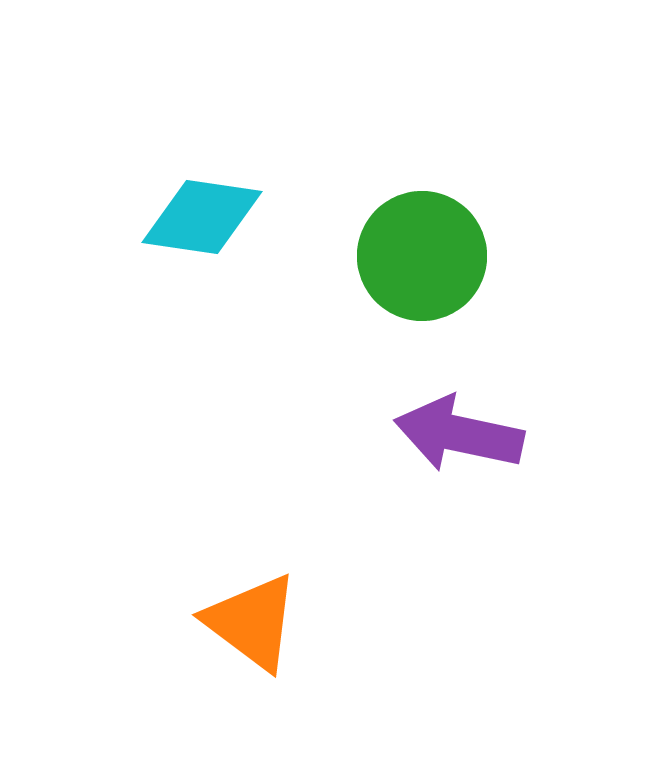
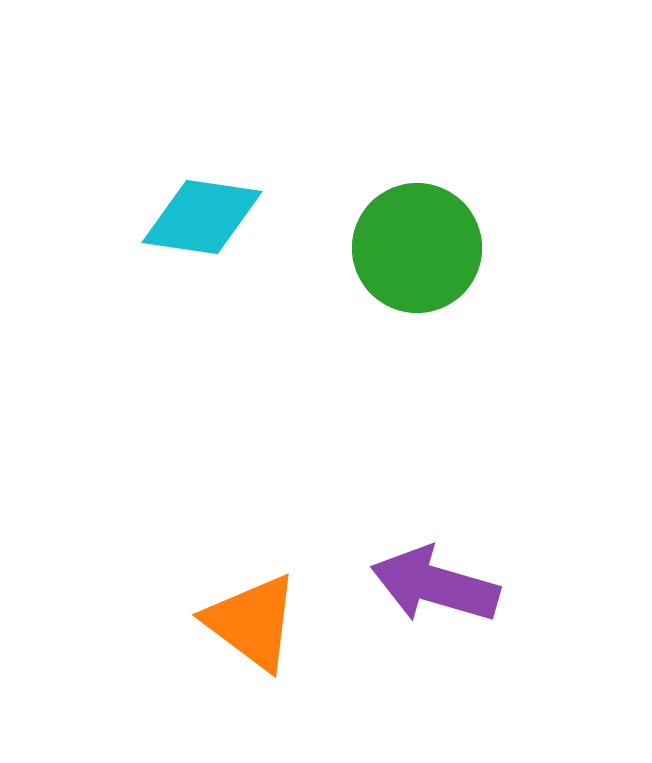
green circle: moved 5 px left, 8 px up
purple arrow: moved 24 px left, 151 px down; rotated 4 degrees clockwise
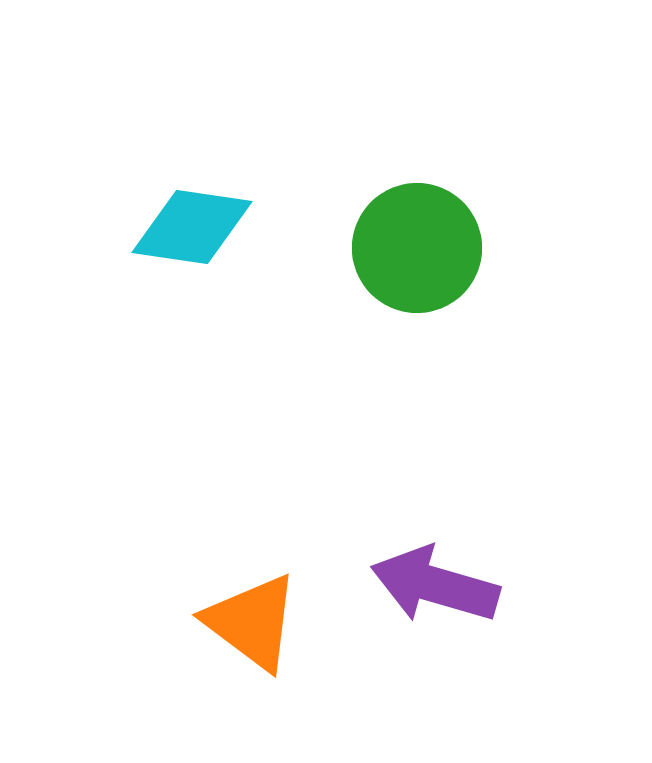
cyan diamond: moved 10 px left, 10 px down
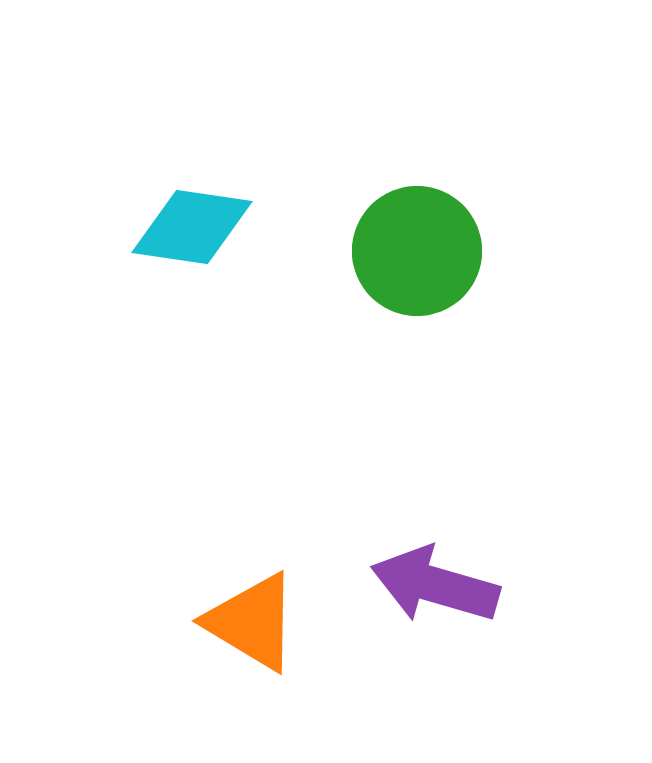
green circle: moved 3 px down
orange triangle: rotated 6 degrees counterclockwise
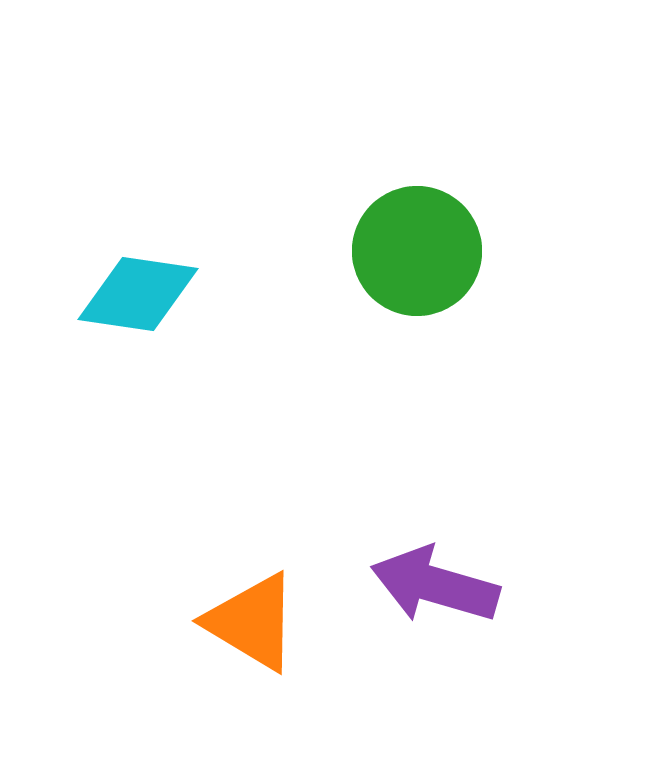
cyan diamond: moved 54 px left, 67 px down
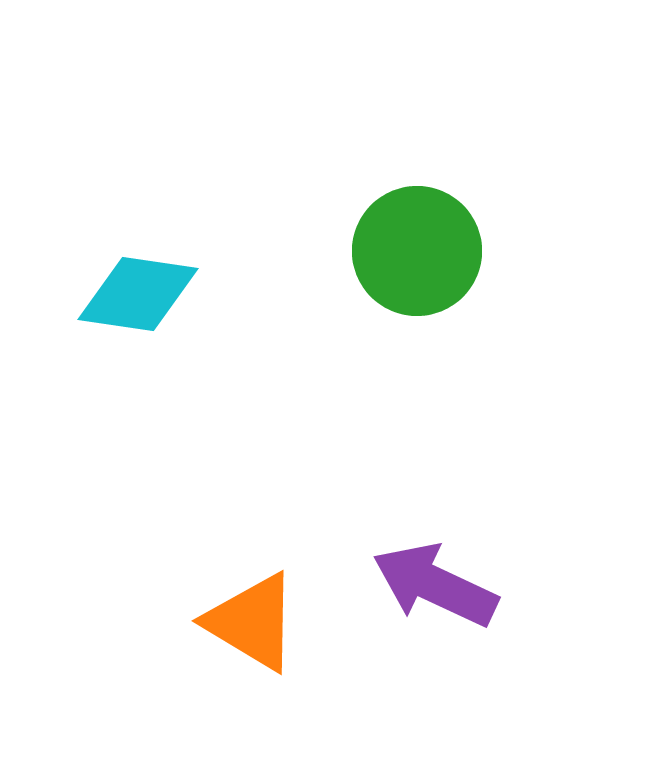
purple arrow: rotated 9 degrees clockwise
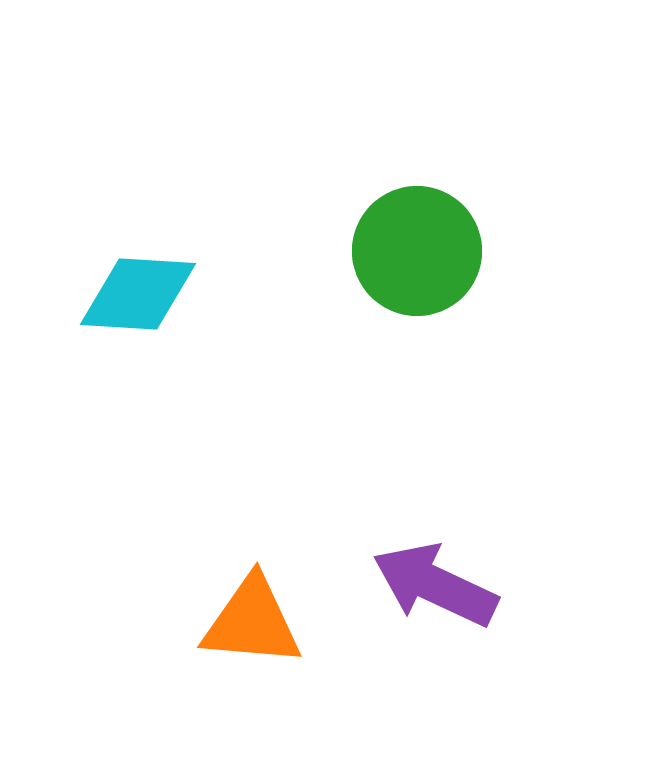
cyan diamond: rotated 5 degrees counterclockwise
orange triangle: rotated 26 degrees counterclockwise
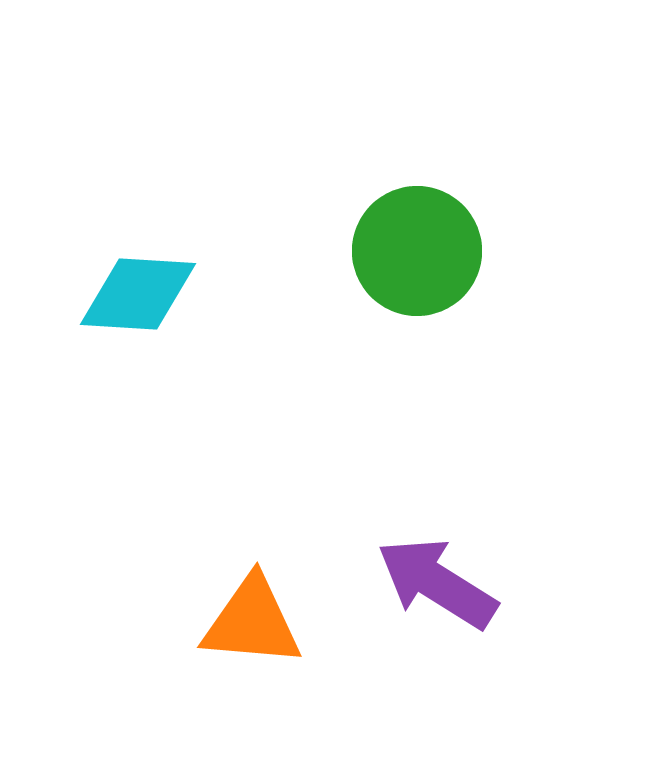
purple arrow: moved 2 px right, 2 px up; rotated 7 degrees clockwise
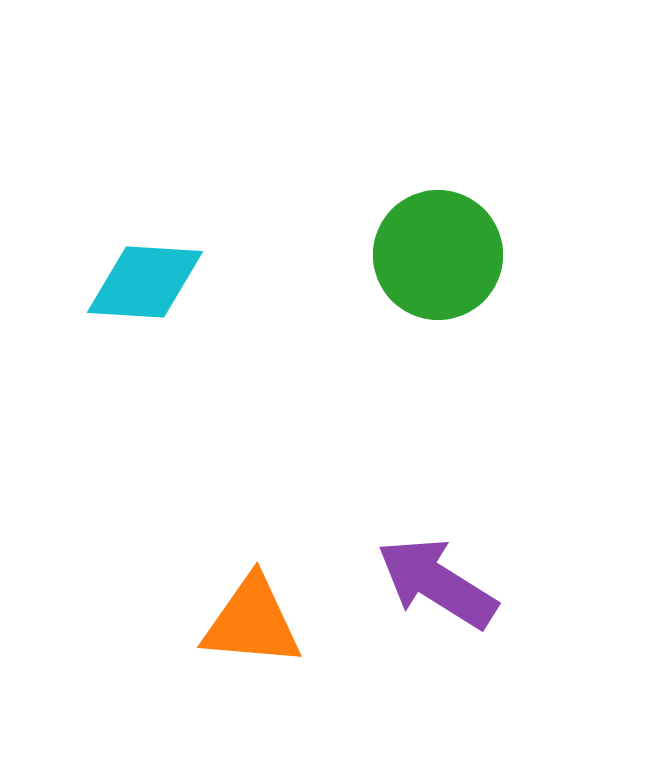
green circle: moved 21 px right, 4 px down
cyan diamond: moved 7 px right, 12 px up
